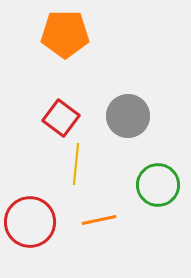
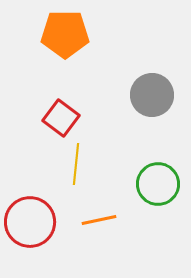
gray circle: moved 24 px right, 21 px up
green circle: moved 1 px up
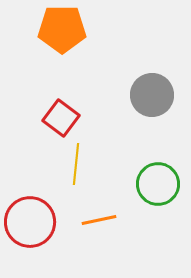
orange pentagon: moved 3 px left, 5 px up
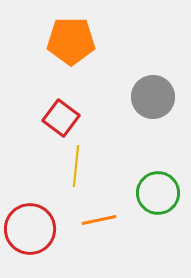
orange pentagon: moved 9 px right, 12 px down
gray circle: moved 1 px right, 2 px down
yellow line: moved 2 px down
green circle: moved 9 px down
red circle: moved 7 px down
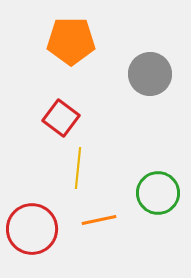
gray circle: moved 3 px left, 23 px up
yellow line: moved 2 px right, 2 px down
red circle: moved 2 px right
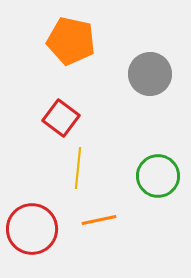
orange pentagon: rotated 12 degrees clockwise
green circle: moved 17 px up
